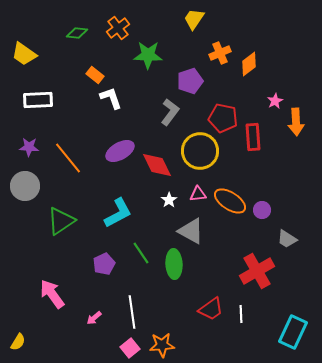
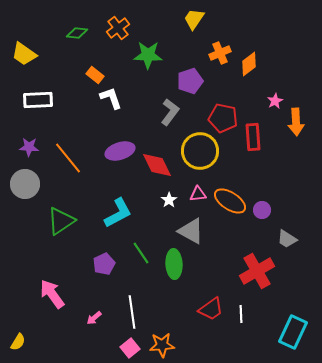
purple ellipse at (120, 151): rotated 12 degrees clockwise
gray circle at (25, 186): moved 2 px up
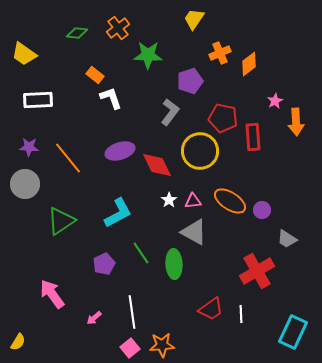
pink triangle at (198, 194): moved 5 px left, 7 px down
gray triangle at (191, 231): moved 3 px right, 1 px down
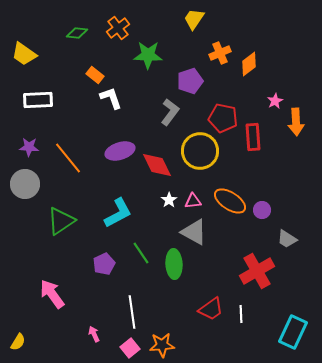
pink arrow at (94, 318): moved 16 px down; rotated 105 degrees clockwise
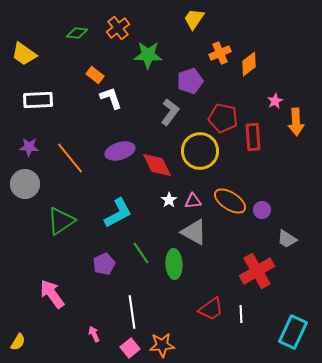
orange line at (68, 158): moved 2 px right
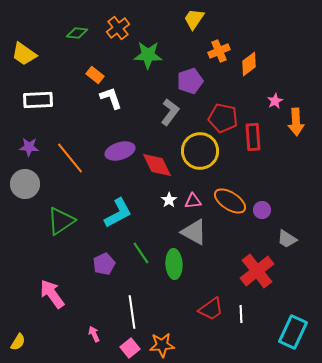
orange cross at (220, 53): moved 1 px left, 2 px up
red cross at (257, 271): rotated 8 degrees counterclockwise
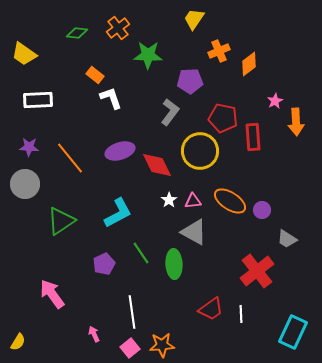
purple pentagon at (190, 81): rotated 15 degrees clockwise
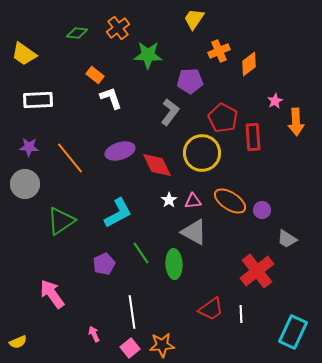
red pentagon at (223, 118): rotated 16 degrees clockwise
yellow circle at (200, 151): moved 2 px right, 2 px down
yellow semicircle at (18, 342): rotated 36 degrees clockwise
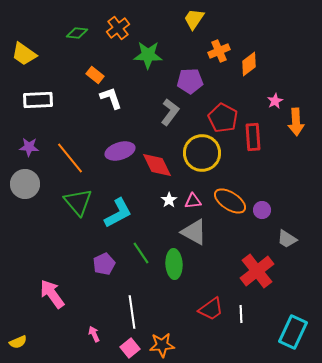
green triangle at (61, 221): moved 17 px right, 19 px up; rotated 36 degrees counterclockwise
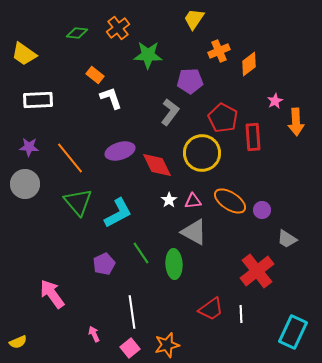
orange star at (162, 345): moved 5 px right; rotated 10 degrees counterclockwise
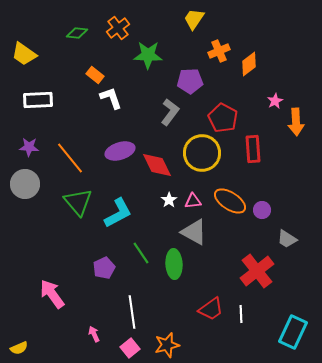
red rectangle at (253, 137): moved 12 px down
purple pentagon at (104, 264): moved 4 px down
yellow semicircle at (18, 342): moved 1 px right, 6 px down
